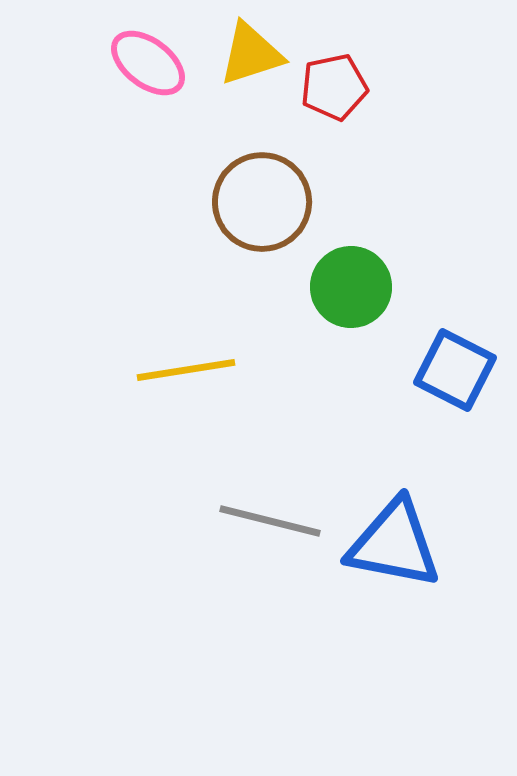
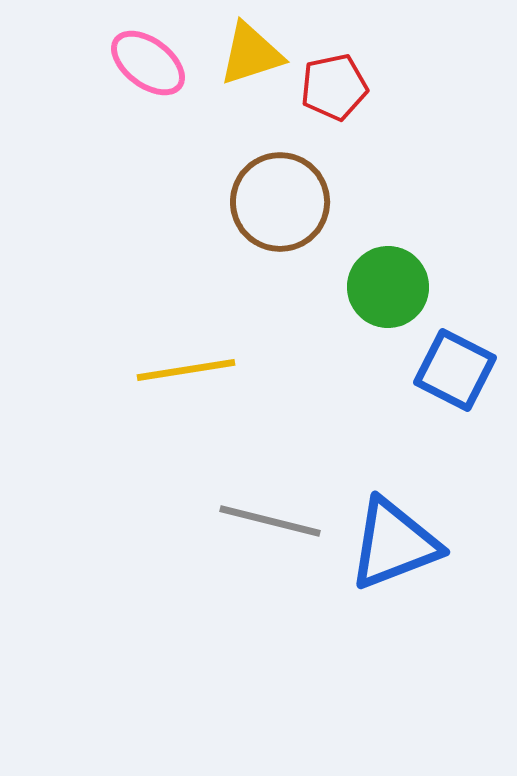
brown circle: moved 18 px right
green circle: moved 37 px right
blue triangle: rotated 32 degrees counterclockwise
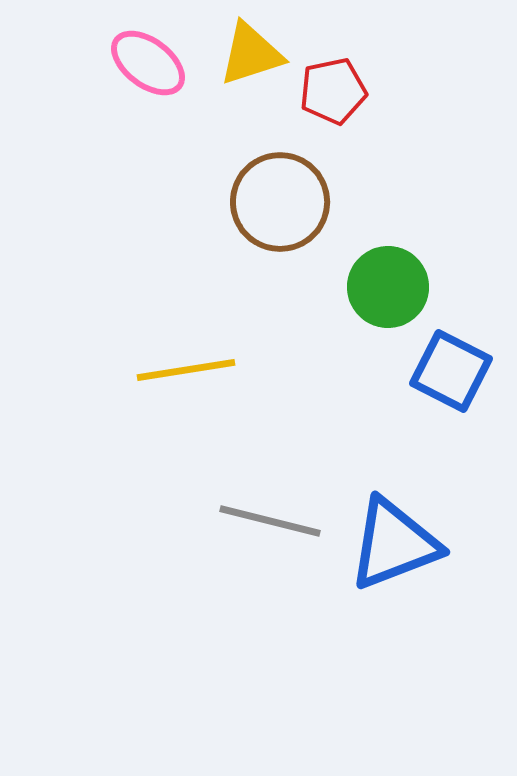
red pentagon: moved 1 px left, 4 px down
blue square: moved 4 px left, 1 px down
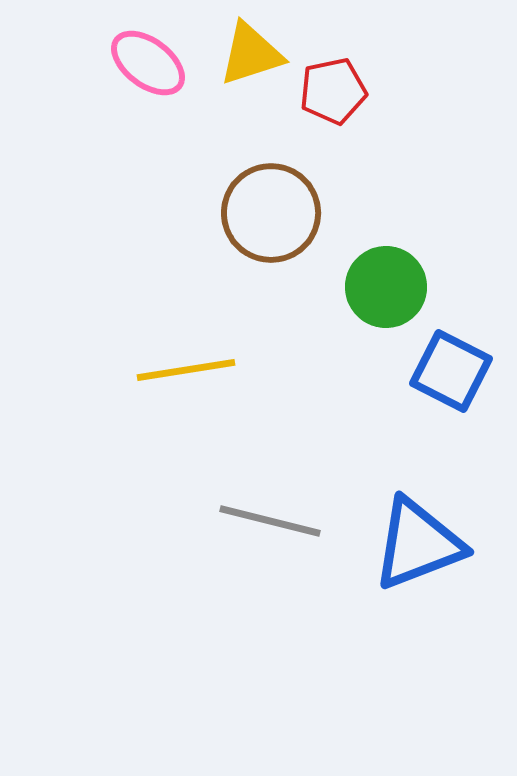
brown circle: moved 9 px left, 11 px down
green circle: moved 2 px left
blue triangle: moved 24 px right
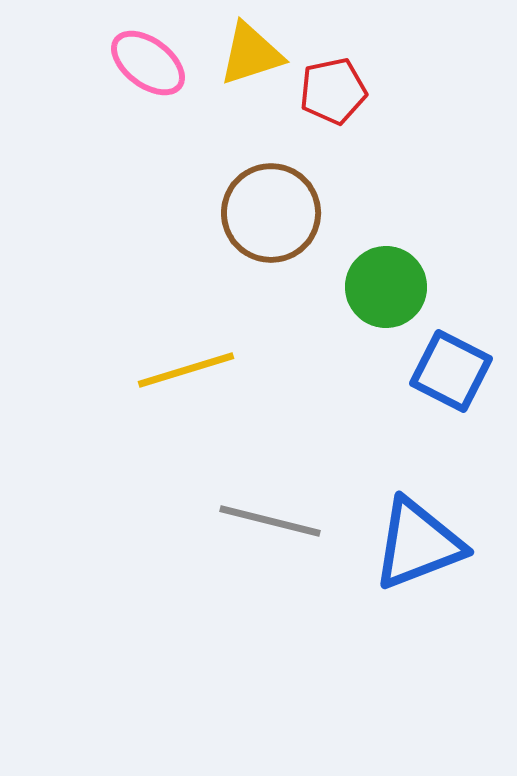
yellow line: rotated 8 degrees counterclockwise
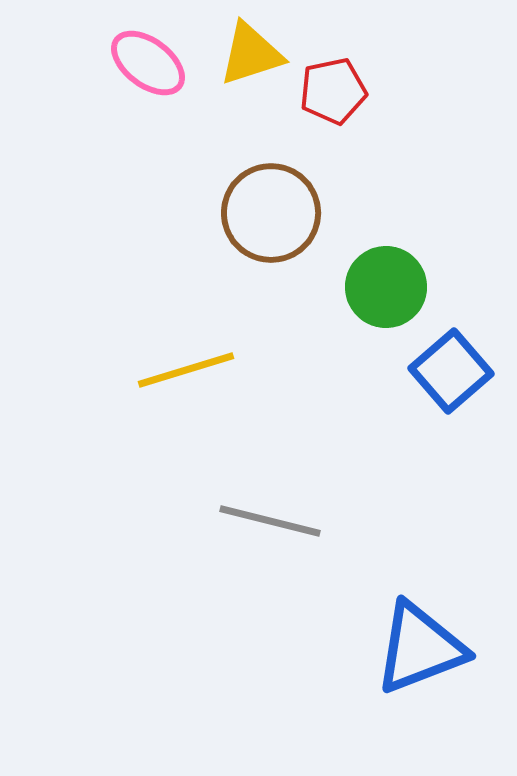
blue square: rotated 22 degrees clockwise
blue triangle: moved 2 px right, 104 px down
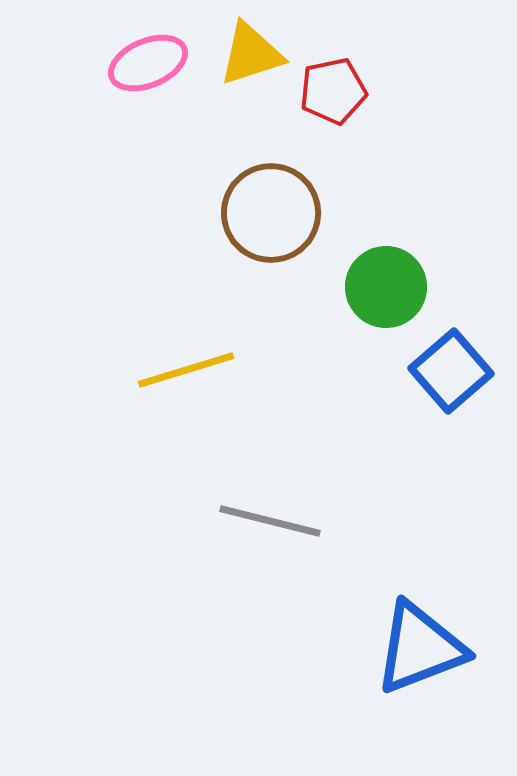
pink ellipse: rotated 60 degrees counterclockwise
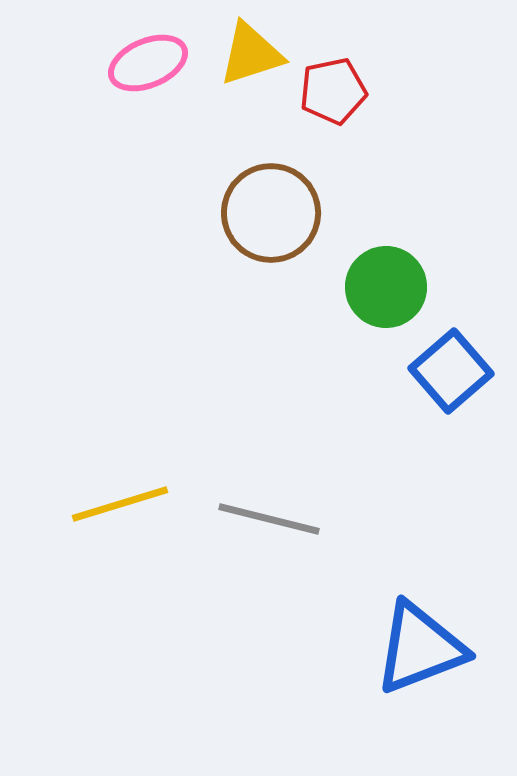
yellow line: moved 66 px left, 134 px down
gray line: moved 1 px left, 2 px up
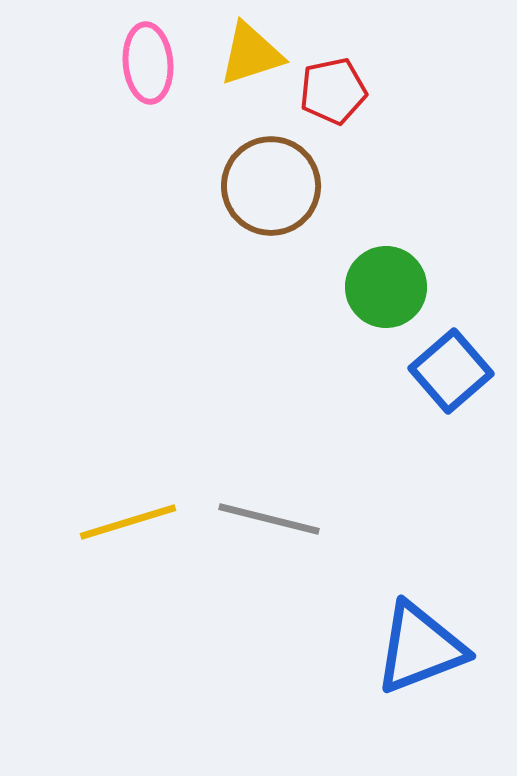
pink ellipse: rotated 72 degrees counterclockwise
brown circle: moved 27 px up
yellow line: moved 8 px right, 18 px down
